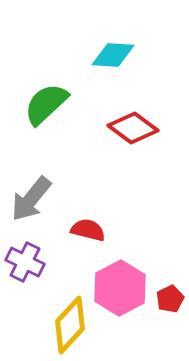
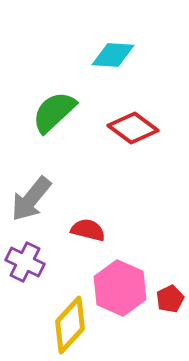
green semicircle: moved 8 px right, 8 px down
pink hexagon: rotated 8 degrees counterclockwise
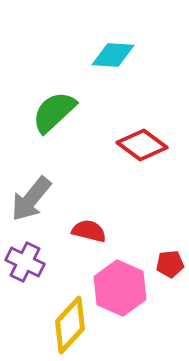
red diamond: moved 9 px right, 17 px down
red semicircle: moved 1 px right, 1 px down
red pentagon: moved 35 px up; rotated 20 degrees clockwise
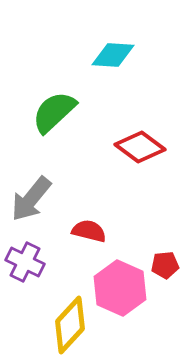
red diamond: moved 2 px left, 2 px down
red pentagon: moved 5 px left, 1 px down
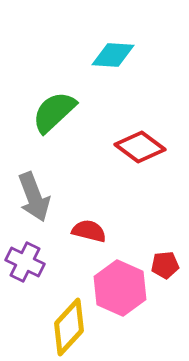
gray arrow: moved 3 px right, 2 px up; rotated 60 degrees counterclockwise
yellow diamond: moved 1 px left, 2 px down
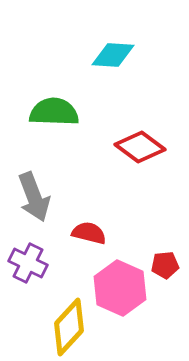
green semicircle: rotated 45 degrees clockwise
red semicircle: moved 2 px down
purple cross: moved 3 px right, 1 px down
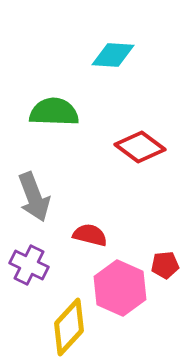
red semicircle: moved 1 px right, 2 px down
purple cross: moved 1 px right, 2 px down
